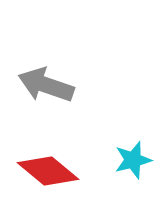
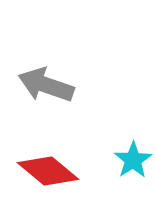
cyan star: rotated 18 degrees counterclockwise
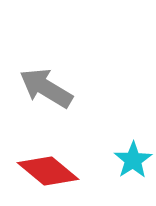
gray arrow: moved 3 px down; rotated 12 degrees clockwise
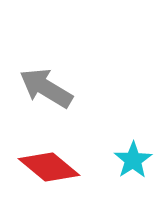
red diamond: moved 1 px right, 4 px up
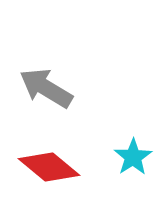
cyan star: moved 3 px up
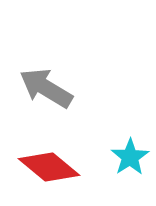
cyan star: moved 3 px left
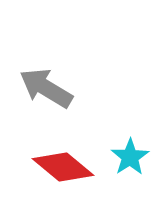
red diamond: moved 14 px right
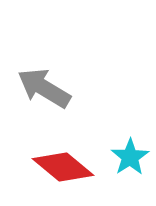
gray arrow: moved 2 px left
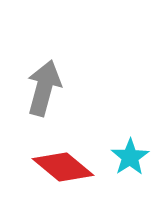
gray arrow: rotated 74 degrees clockwise
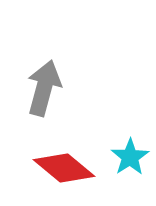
red diamond: moved 1 px right, 1 px down
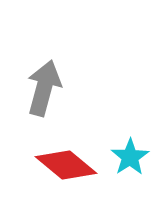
red diamond: moved 2 px right, 3 px up
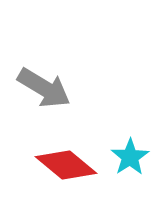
gray arrow: rotated 106 degrees clockwise
